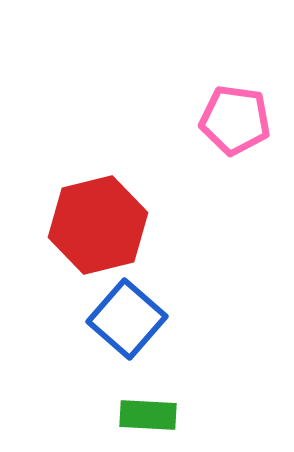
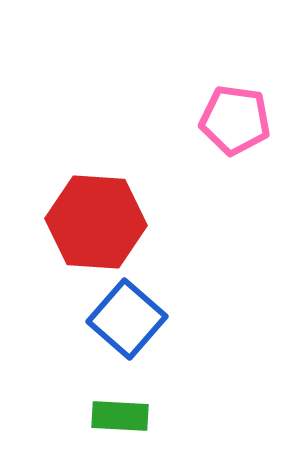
red hexagon: moved 2 px left, 3 px up; rotated 18 degrees clockwise
green rectangle: moved 28 px left, 1 px down
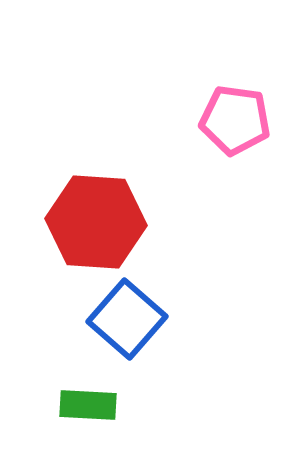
green rectangle: moved 32 px left, 11 px up
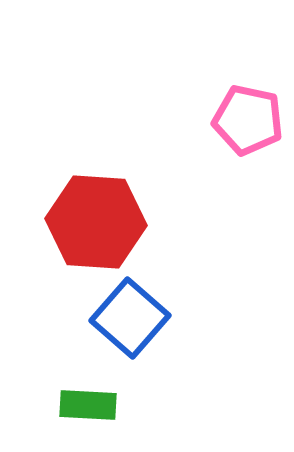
pink pentagon: moved 13 px right; rotated 4 degrees clockwise
blue square: moved 3 px right, 1 px up
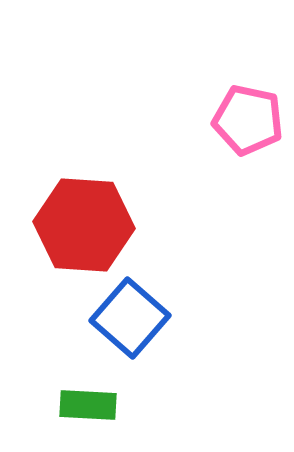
red hexagon: moved 12 px left, 3 px down
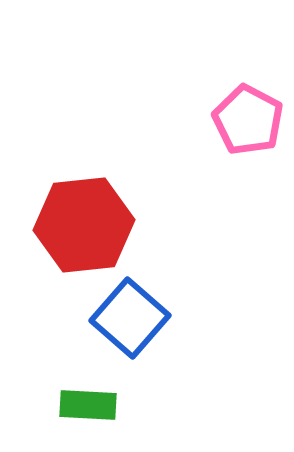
pink pentagon: rotated 16 degrees clockwise
red hexagon: rotated 10 degrees counterclockwise
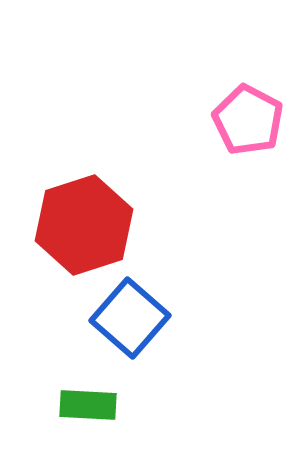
red hexagon: rotated 12 degrees counterclockwise
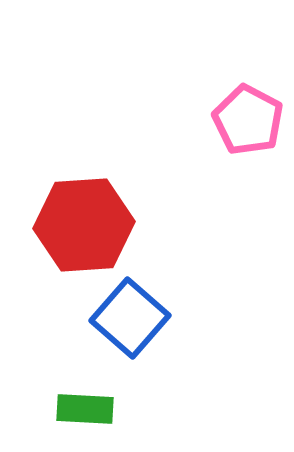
red hexagon: rotated 14 degrees clockwise
green rectangle: moved 3 px left, 4 px down
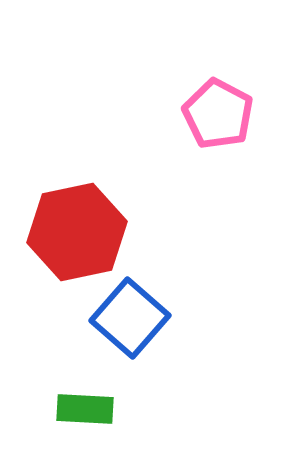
pink pentagon: moved 30 px left, 6 px up
red hexagon: moved 7 px left, 7 px down; rotated 8 degrees counterclockwise
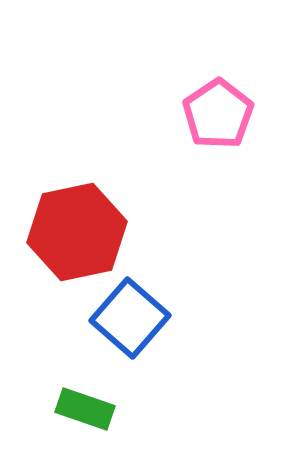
pink pentagon: rotated 10 degrees clockwise
green rectangle: rotated 16 degrees clockwise
